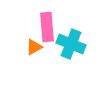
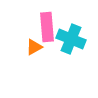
cyan cross: moved 5 px up
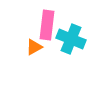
pink rectangle: moved 2 px up; rotated 12 degrees clockwise
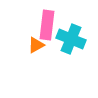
orange triangle: moved 2 px right, 2 px up
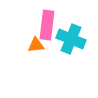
orange triangle: rotated 24 degrees clockwise
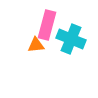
pink rectangle: rotated 8 degrees clockwise
